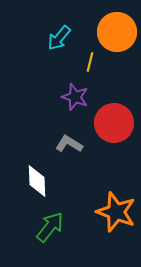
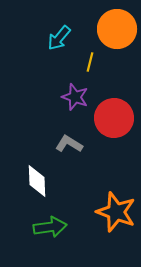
orange circle: moved 3 px up
red circle: moved 5 px up
green arrow: rotated 44 degrees clockwise
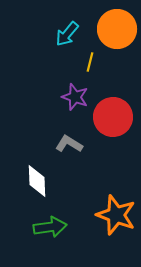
cyan arrow: moved 8 px right, 4 px up
red circle: moved 1 px left, 1 px up
orange star: moved 3 px down
